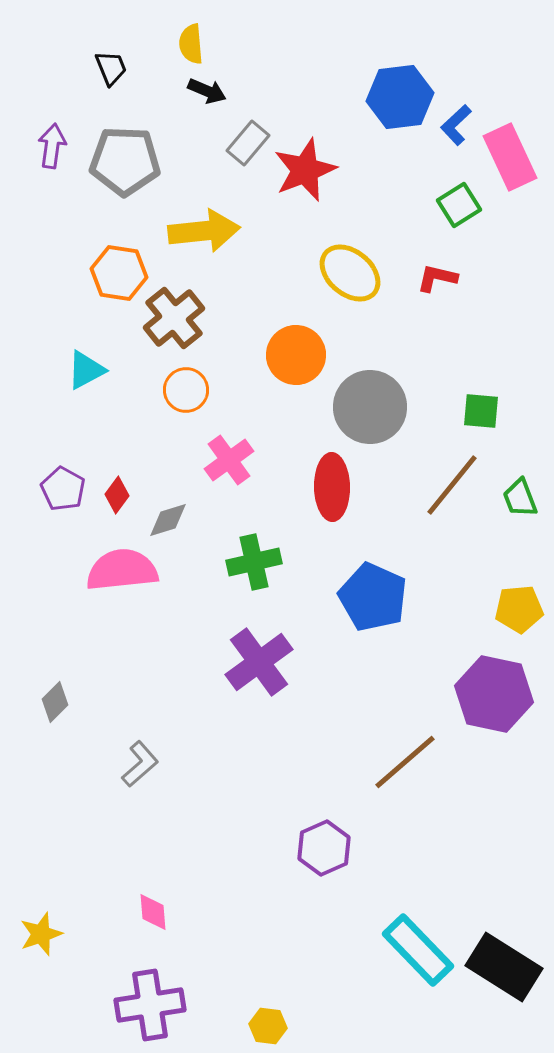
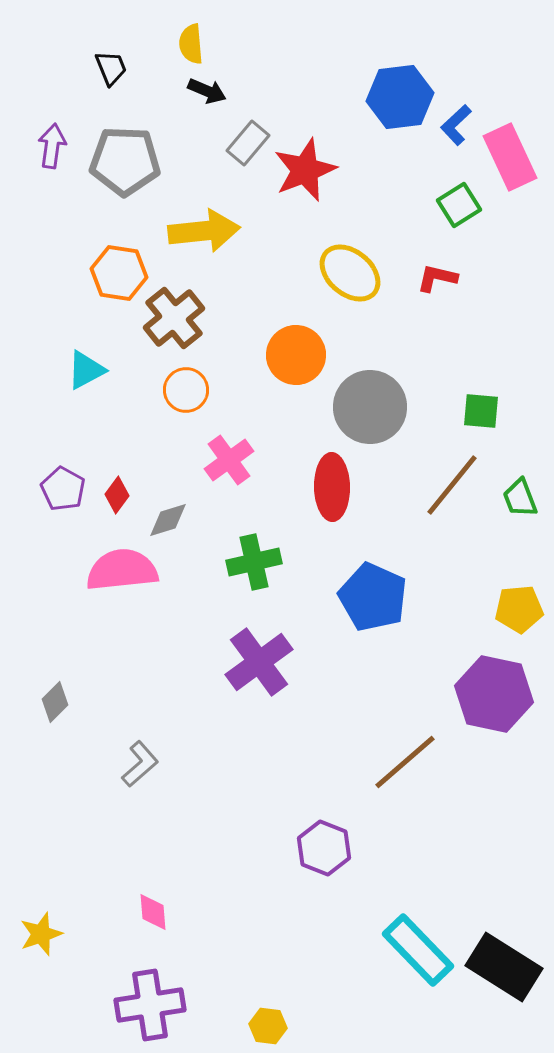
purple hexagon at (324, 848): rotated 14 degrees counterclockwise
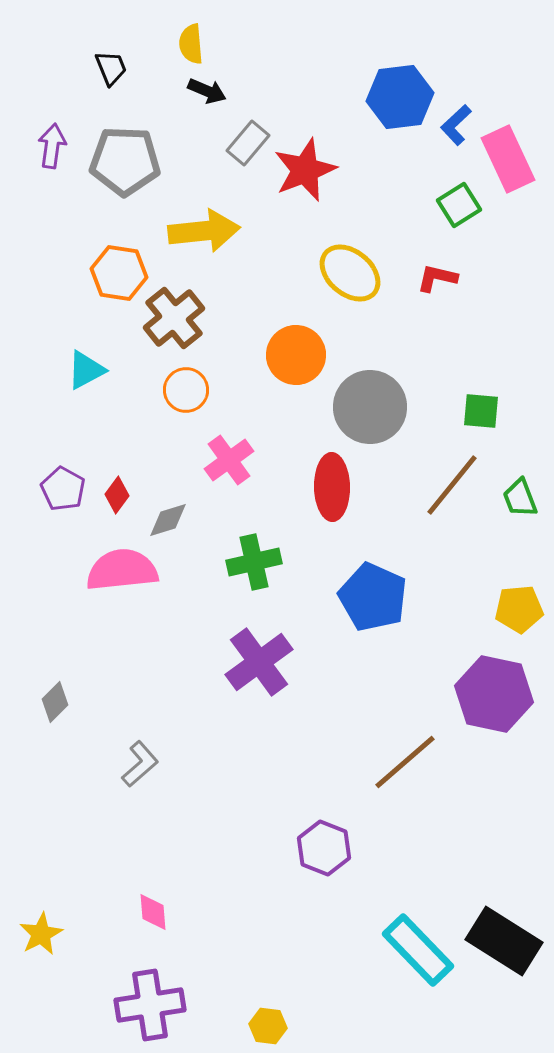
pink rectangle at (510, 157): moved 2 px left, 2 px down
yellow star at (41, 934): rotated 9 degrees counterclockwise
black rectangle at (504, 967): moved 26 px up
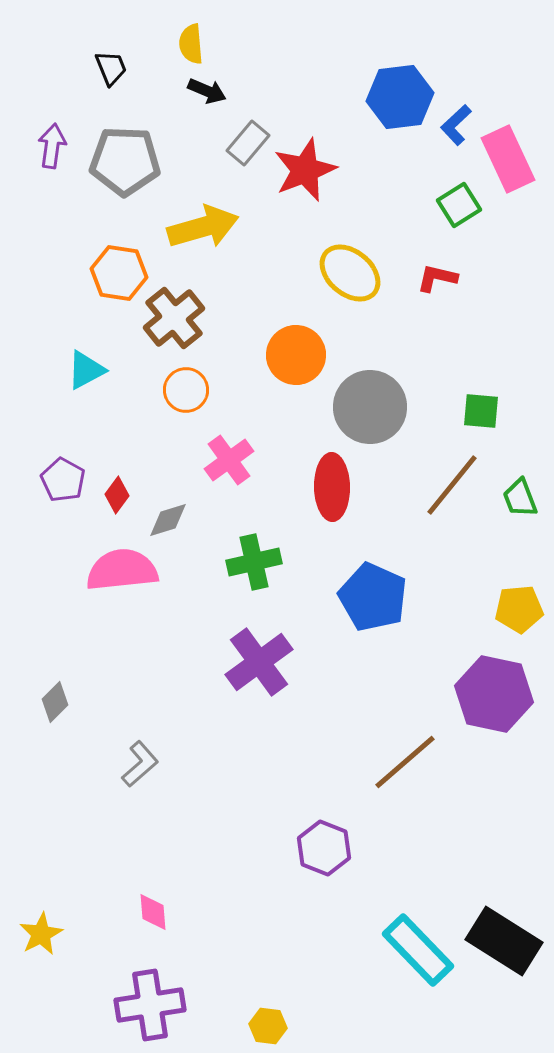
yellow arrow at (204, 231): moved 1 px left, 4 px up; rotated 10 degrees counterclockwise
purple pentagon at (63, 489): moved 9 px up
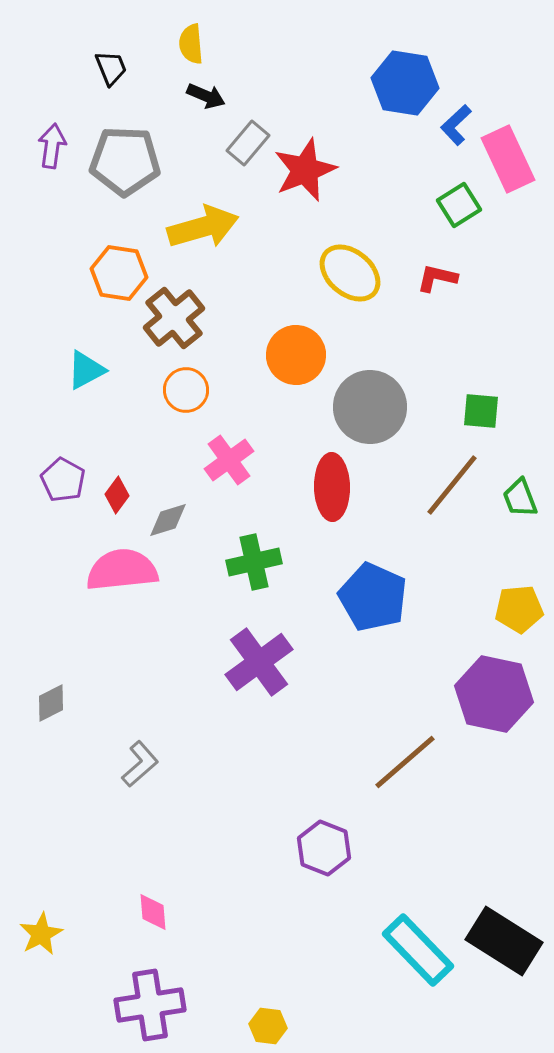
black arrow at (207, 91): moved 1 px left, 5 px down
blue hexagon at (400, 97): moved 5 px right, 14 px up; rotated 16 degrees clockwise
gray diamond at (55, 702): moved 4 px left, 1 px down; rotated 18 degrees clockwise
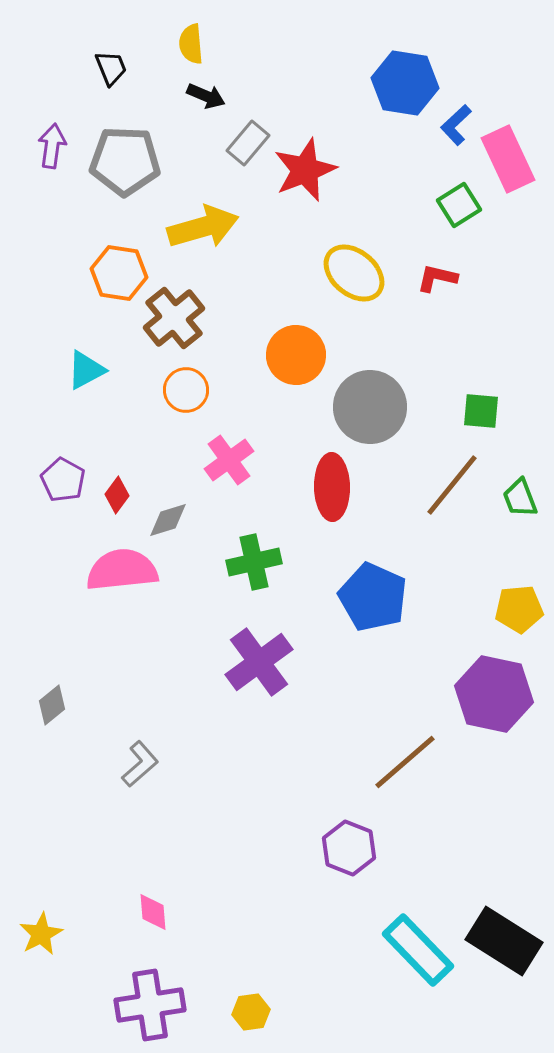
yellow ellipse at (350, 273): moved 4 px right
gray diamond at (51, 703): moved 1 px right, 2 px down; rotated 12 degrees counterclockwise
purple hexagon at (324, 848): moved 25 px right
yellow hexagon at (268, 1026): moved 17 px left, 14 px up; rotated 15 degrees counterclockwise
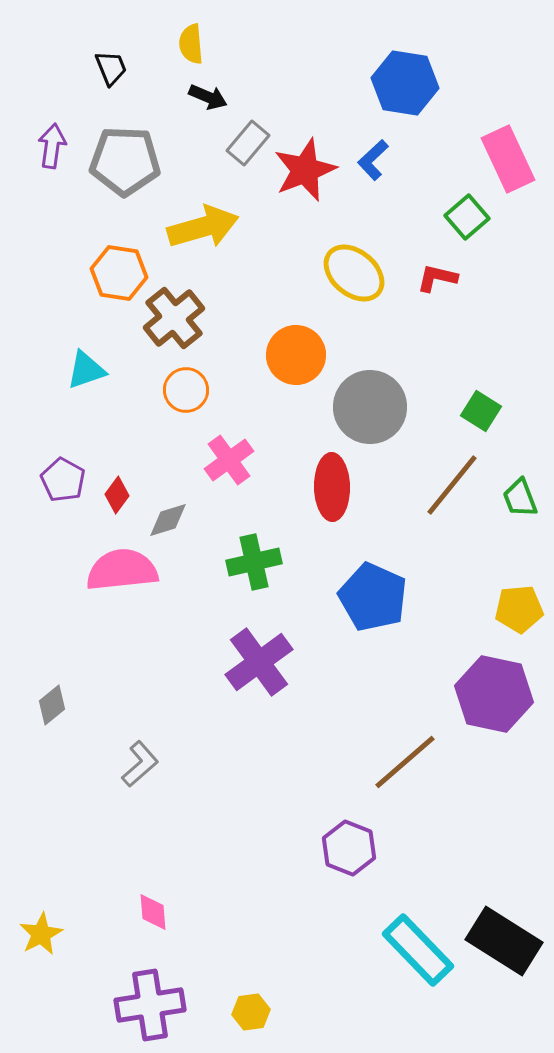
black arrow at (206, 96): moved 2 px right, 1 px down
blue L-shape at (456, 125): moved 83 px left, 35 px down
green square at (459, 205): moved 8 px right, 12 px down; rotated 9 degrees counterclockwise
cyan triangle at (86, 370): rotated 9 degrees clockwise
green square at (481, 411): rotated 27 degrees clockwise
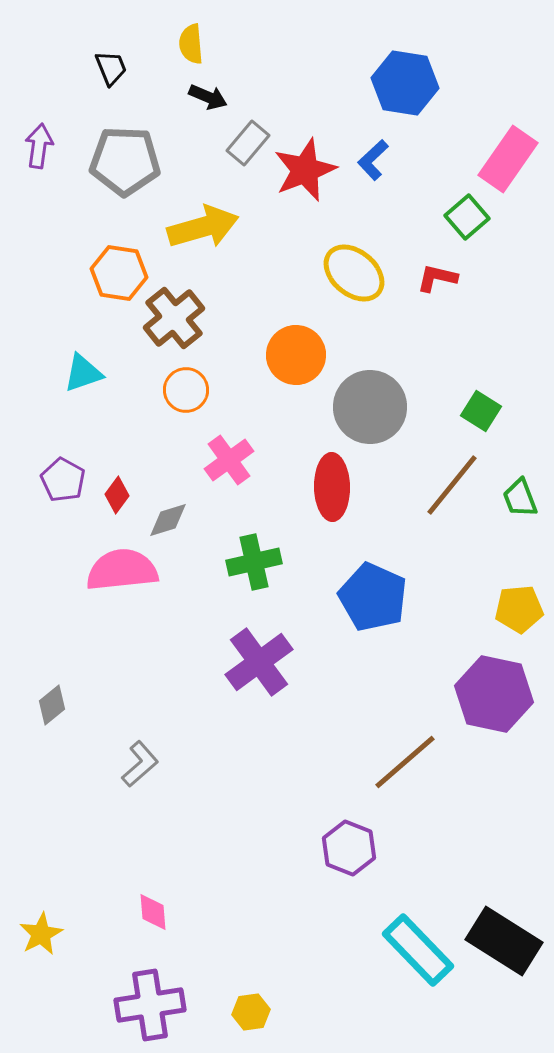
purple arrow at (52, 146): moved 13 px left
pink rectangle at (508, 159): rotated 60 degrees clockwise
cyan triangle at (86, 370): moved 3 px left, 3 px down
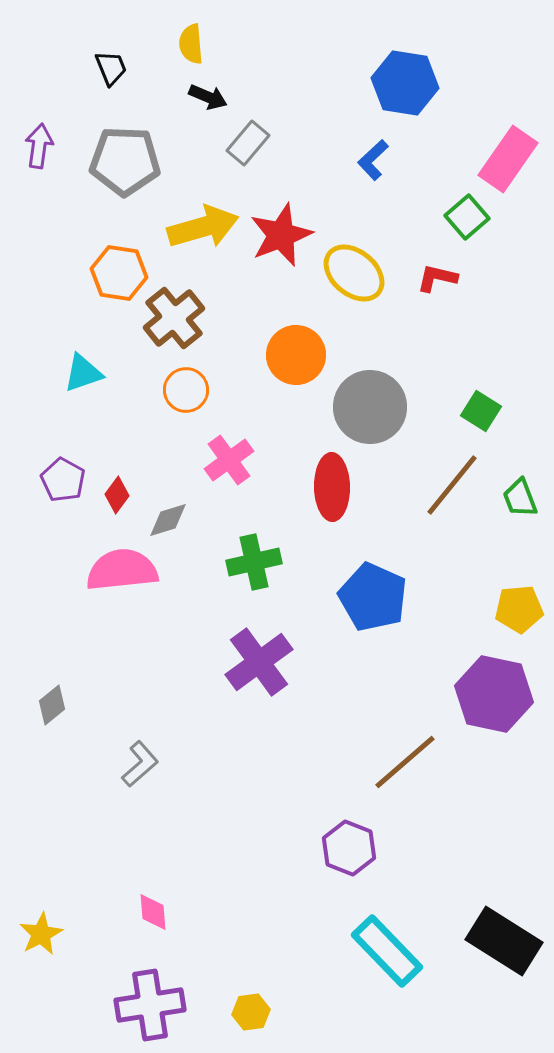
red star at (305, 170): moved 24 px left, 65 px down
cyan rectangle at (418, 950): moved 31 px left, 1 px down
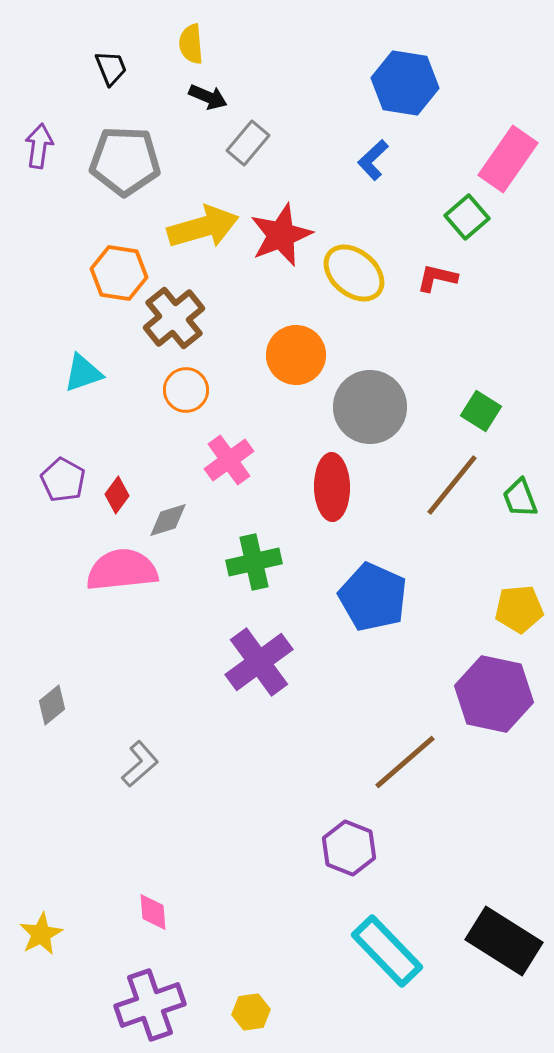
purple cross at (150, 1005): rotated 10 degrees counterclockwise
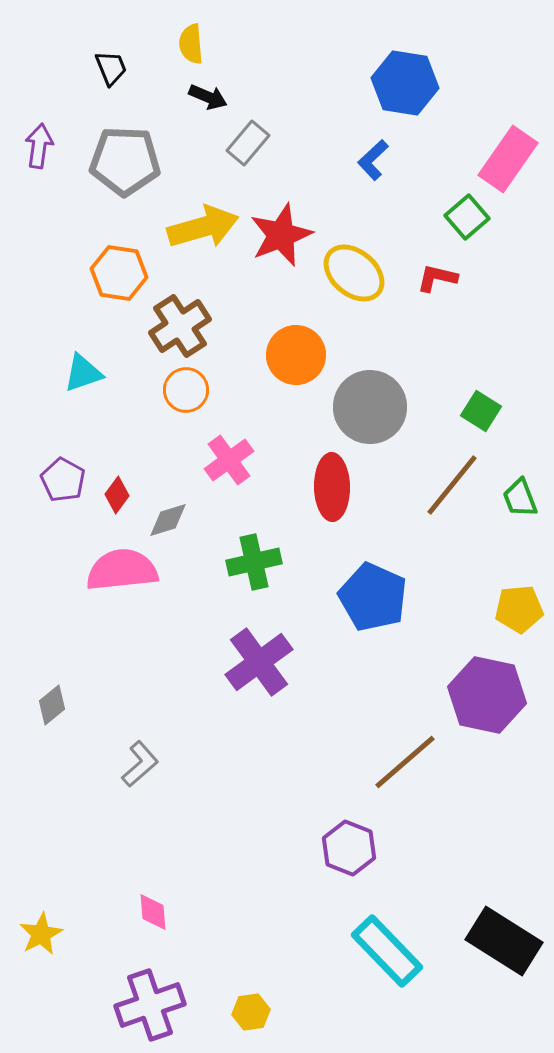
brown cross at (174, 318): moved 6 px right, 8 px down; rotated 6 degrees clockwise
purple hexagon at (494, 694): moved 7 px left, 1 px down
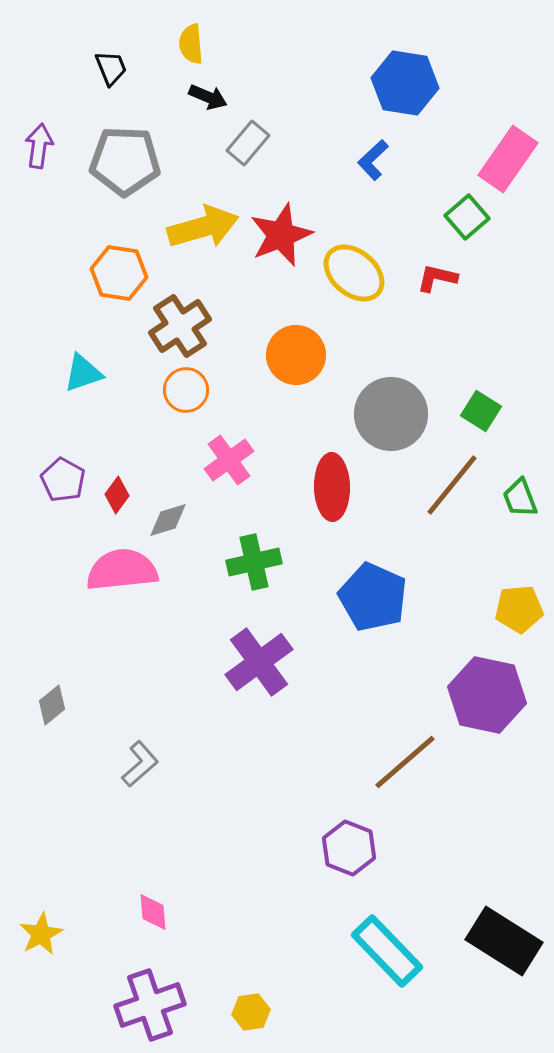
gray circle at (370, 407): moved 21 px right, 7 px down
